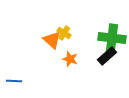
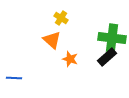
yellow cross: moved 3 px left, 15 px up
black rectangle: moved 1 px down
blue line: moved 3 px up
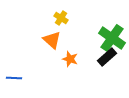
green cross: rotated 28 degrees clockwise
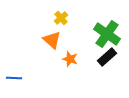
yellow cross: rotated 16 degrees clockwise
green cross: moved 5 px left, 4 px up
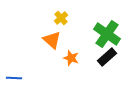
orange star: moved 1 px right, 1 px up
